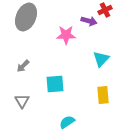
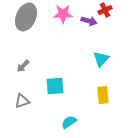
pink star: moved 3 px left, 21 px up
cyan square: moved 2 px down
gray triangle: rotated 42 degrees clockwise
cyan semicircle: moved 2 px right
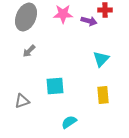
red cross: rotated 24 degrees clockwise
gray arrow: moved 6 px right, 15 px up
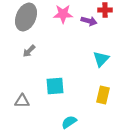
yellow rectangle: rotated 18 degrees clockwise
gray triangle: rotated 21 degrees clockwise
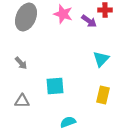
pink star: rotated 18 degrees clockwise
purple arrow: rotated 21 degrees clockwise
gray arrow: moved 8 px left, 12 px down; rotated 88 degrees counterclockwise
cyan semicircle: moved 1 px left; rotated 14 degrees clockwise
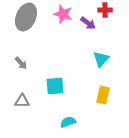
purple arrow: moved 1 px left, 2 px down
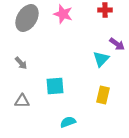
gray ellipse: moved 1 px right, 1 px down; rotated 8 degrees clockwise
purple arrow: moved 29 px right, 21 px down
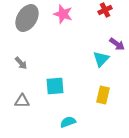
red cross: rotated 24 degrees counterclockwise
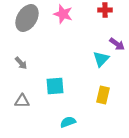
red cross: rotated 24 degrees clockwise
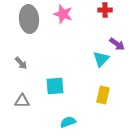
gray ellipse: moved 2 px right, 1 px down; rotated 36 degrees counterclockwise
